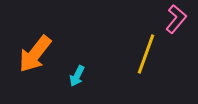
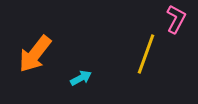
pink L-shape: rotated 12 degrees counterclockwise
cyan arrow: moved 4 px right, 2 px down; rotated 145 degrees counterclockwise
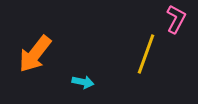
cyan arrow: moved 2 px right, 4 px down; rotated 40 degrees clockwise
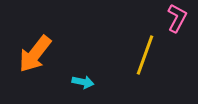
pink L-shape: moved 1 px right, 1 px up
yellow line: moved 1 px left, 1 px down
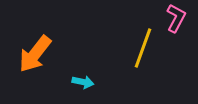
pink L-shape: moved 1 px left
yellow line: moved 2 px left, 7 px up
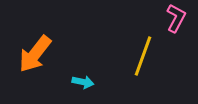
yellow line: moved 8 px down
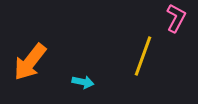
orange arrow: moved 5 px left, 8 px down
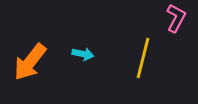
yellow line: moved 2 px down; rotated 6 degrees counterclockwise
cyan arrow: moved 28 px up
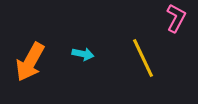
yellow line: rotated 39 degrees counterclockwise
orange arrow: rotated 9 degrees counterclockwise
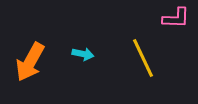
pink L-shape: rotated 64 degrees clockwise
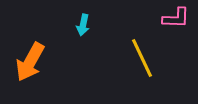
cyan arrow: moved 29 px up; rotated 90 degrees clockwise
yellow line: moved 1 px left
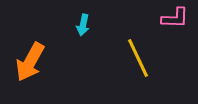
pink L-shape: moved 1 px left
yellow line: moved 4 px left
